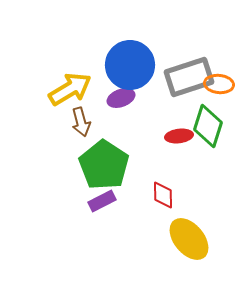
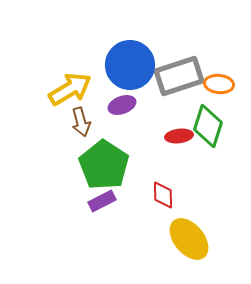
gray rectangle: moved 10 px left, 1 px up
purple ellipse: moved 1 px right, 7 px down
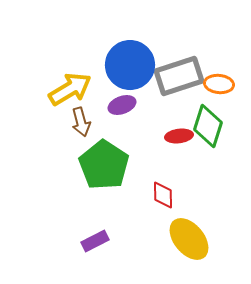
purple rectangle: moved 7 px left, 40 px down
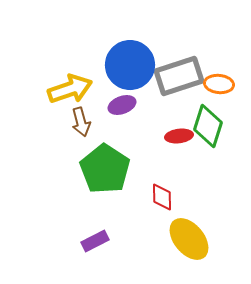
yellow arrow: rotated 12 degrees clockwise
green pentagon: moved 1 px right, 4 px down
red diamond: moved 1 px left, 2 px down
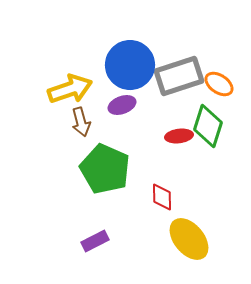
orange ellipse: rotated 28 degrees clockwise
green pentagon: rotated 9 degrees counterclockwise
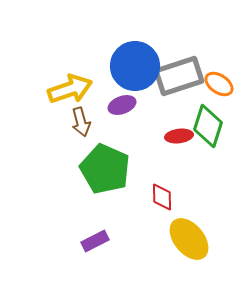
blue circle: moved 5 px right, 1 px down
